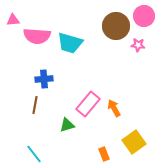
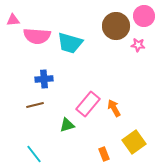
brown line: rotated 66 degrees clockwise
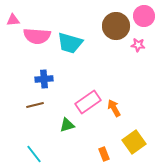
pink rectangle: moved 2 px up; rotated 15 degrees clockwise
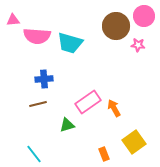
brown line: moved 3 px right, 1 px up
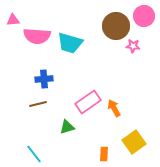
pink star: moved 5 px left, 1 px down
green triangle: moved 2 px down
orange rectangle: rotated 24 degrees clockwise
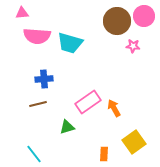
pink triangle: moved 9 px right, 7 px up
brown circle: moved 1 px right, 5 px up
